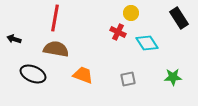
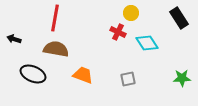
green star: moved 9 px right, 1 px down
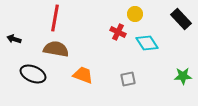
yellow circle: moved 4 px right, 1 px down
black rectangle: moved 2 px right, 1 px down; rotated 10 degrees counterclockwise
green star: moved 1 px right, 2 px up
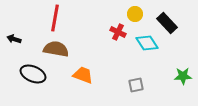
black rectangle: moved 14 px left, 4 px down
gray square: moved 8 px right, 6 px down
